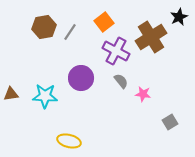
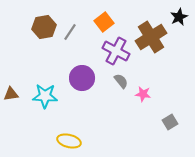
purple circle: moved 1 px right
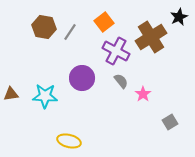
brown hexagon: rotated 20 degrees clockwise
pink star: rotated 28 degrees clockwise
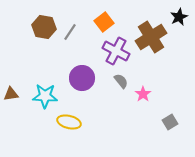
yellow ellipse: moved 19 px up
